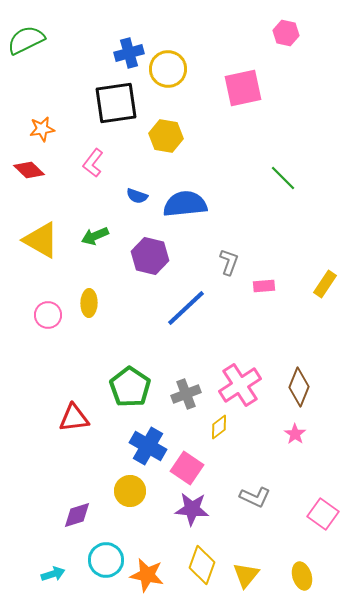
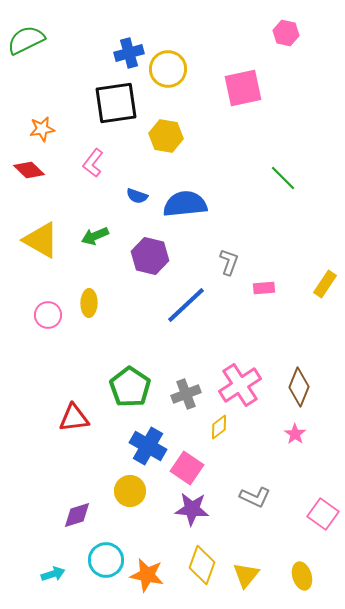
pink rectangle at (264, 286): moved 2 px down
blue line at (186, 308): moved 3 px up
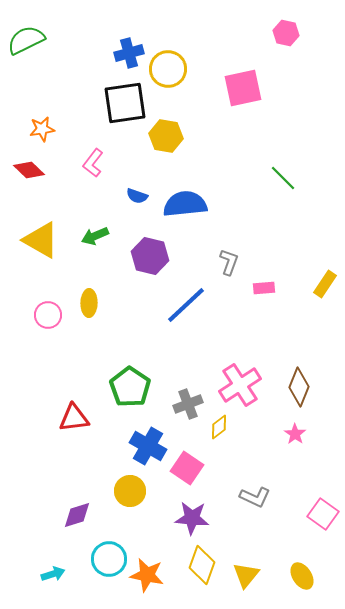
black square at (116, 103): moved 9 px right
gray cross at (186, 394): moved 2 px right, 10 px down
purple star at (192, 509): moved 9 px down
cyan circle at (106, 560): moved 3 px right, 1 px up
yellow ellipse at (302, 576): rotated 16 degrees counterclockwise
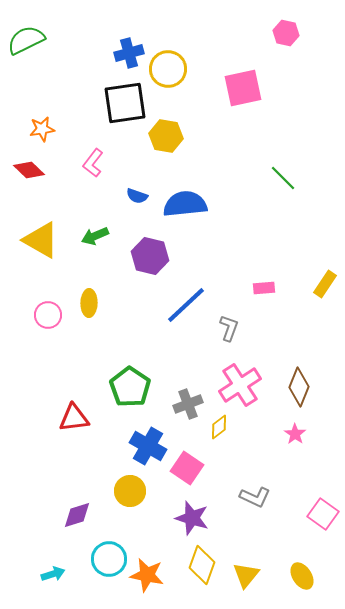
gray L-shape at (229, 262): moved 66 px down
purple star at (192, 518): rotated 12 degrees clockwise
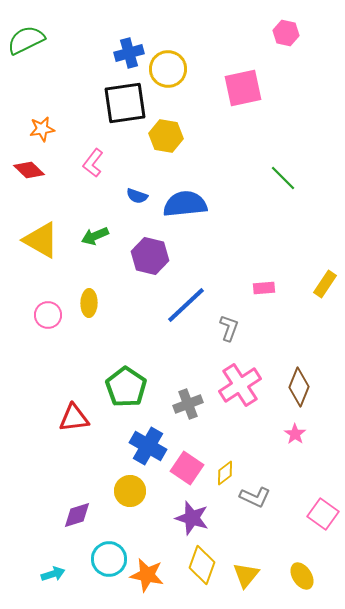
green pentagon at (130, 387): moved 4 px left
yellow diamond at (219, 427): moved 6 px right, 46 px down
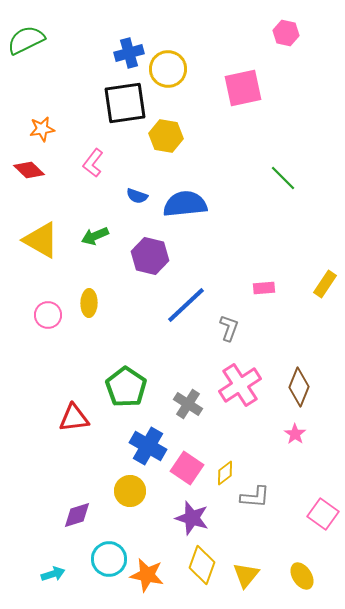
gray cross at (188, 404): rotated 36 degrees counterclockwise
gray L-shape at (255, 497): rotated 20 degrees counterclockwise
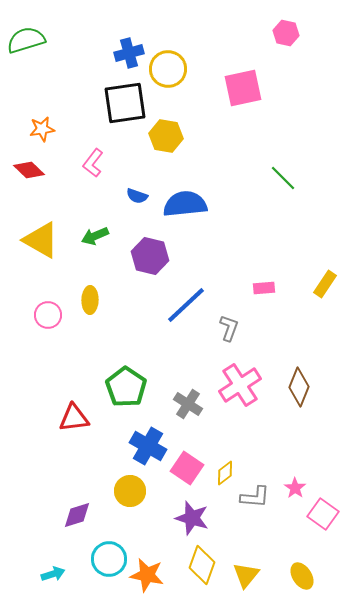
green semicircle at (26, 40): rotated 9 degrees clockwise
yellow ellipse at (89, 303): moved 1 px right, 3 px up
pink star at (295, 434): moved 54 px down
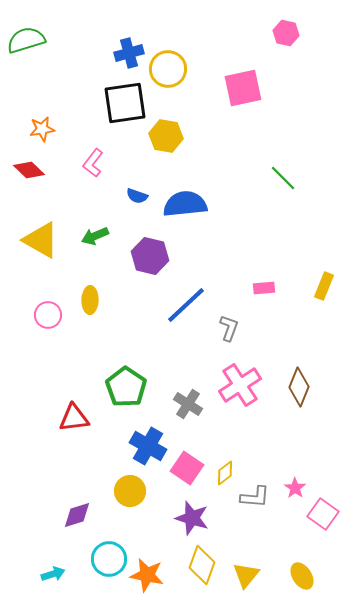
yellow rectangle at (325, 284): moved 1 px left, 2 px down; rotated 12 degrees counterclockwise
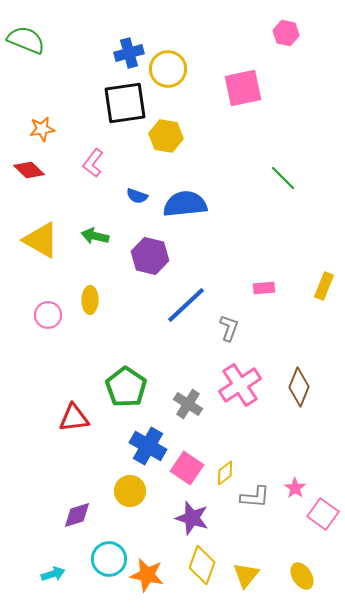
green semicircle at (26, 40): rotated 39 degrees clockwise
green arrow at (95, 236): rotated 36 degrees clockwise
